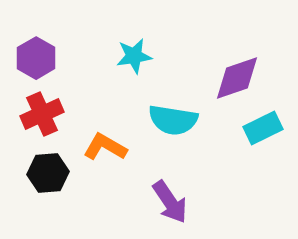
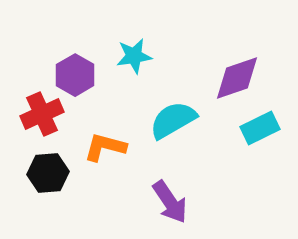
purple hexagon: moved 39 px right, 17 px down
cyan semicircle: rotated 141 degrees clockwise
cyan rectangle: moved 3 px left
orange L-shape: rotated 15 degrees counterclockwise
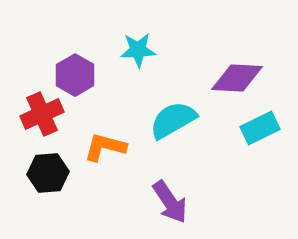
cyan star: moved 4 px right, 6 px up; rotated 6 degrees clockwise
purple diamond: rotated 22 degrees clockwise
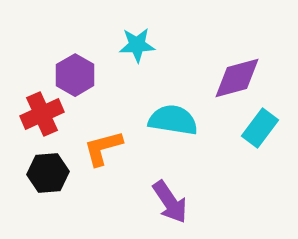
cyan star: moved 1 px left, 5 px up
purple diamond: rotated 18 degrees counterclockwise
cyan semicircle: rotated 39 degrees clockwise
cyan rectangle: rotated 27 degrees counterclockwise
orange L-shape: moved 2 px left, 1 px down; rotated 30 degrees counterclockwise
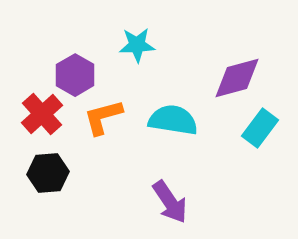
red cross: rotated 18 degrees counterclockwise
orange L-shape: moved 31 px up
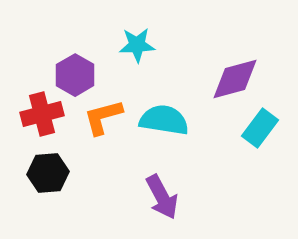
purple diamond: moved 2 px left, 1 px down
red cross: rotated 27 degrees clockwise
cyan semicircle: moved 9 px left
purple arrow: moved 8 px left, 5 px up; rotated 6 degrees clockwise
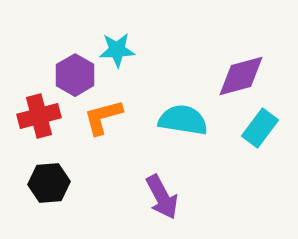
cyan star: moved 20 px left, 5 px down
purple diamond: moved 6 px right, 3 px up
red cross: moved 3 px left, 2 px down
cyan semicircle: moved 19 px right
black hexagon: moved 1 px right, 10 px down
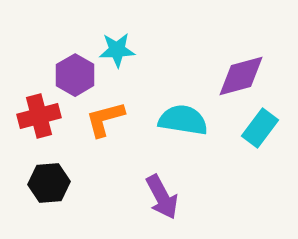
orange L-shape: moved 2 px right, 2 px down
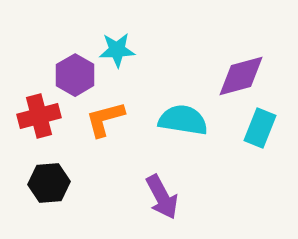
cyan rectangle: rotated 15 degrees counterclockwise
